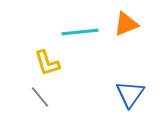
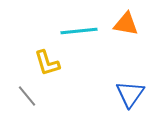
orange triangle: rotated 32 degrees clockwise
cyan line: moved 1 px left, 1 px up
gray line: moved 13 px left, 1 px up
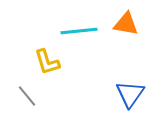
yellow L-shape: moved 1 px up
